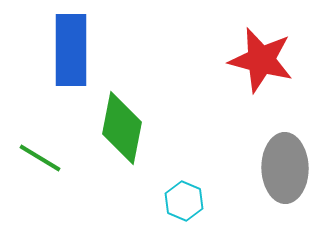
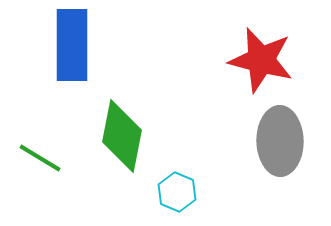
blue rectangle: moved 1 px right, 5 px up
green diamond: moved 8 px down
gray ellipse: moved 5 px left, 27 px up
cyan hexagon: moved 7 px left, 9 px up
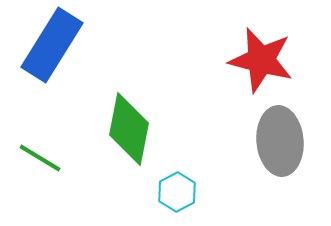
blue rectangle: moved 20 px left; rotated 32 degrees clockwise
green diamond: moved 7 px right, 7 px up
gray ellipse: rotated 4 degrees counterclockwise
cyan hexagon: rotated 9 degrees clockwise
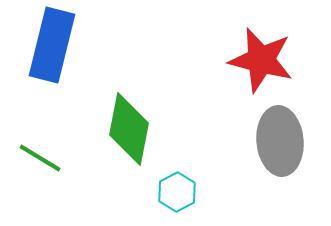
blue rectangle: rotated 18 degrees counterclockwise
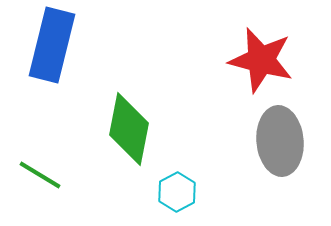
green line: moved 17 px down
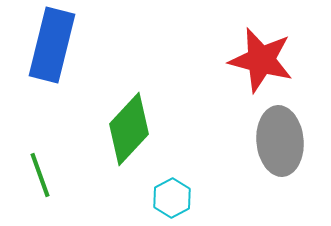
green diamond: rotated 32 degrees clockwise
green line: rotated 39 degrees clockwise
cyan hexagon: moved 5 px left, 6 px down
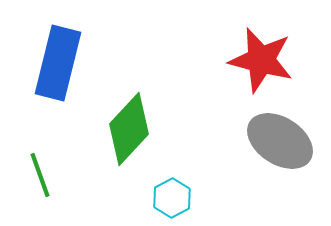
blue rectangle: moved 6 px right, 18 px down
gray ellipse: rotated 52 degrees counterclockwise
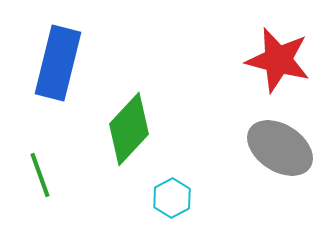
red star: moved 17 px right
gray ellipse: moved 7 px down
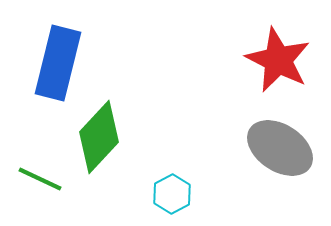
red star: rotated 12 degrees clockwise
green diamond: moved 30 px left, 8 px down
green line: moved 4 px down; rotated 45 degrees counterclockwise
cyan hexagon: moved 4 px up
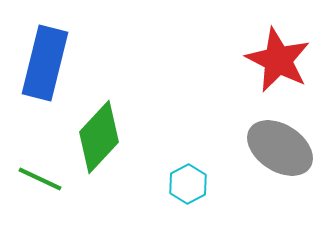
blue rectangle: moved 13 px left
cyan hexagon: moved 16 px right, 10 px up
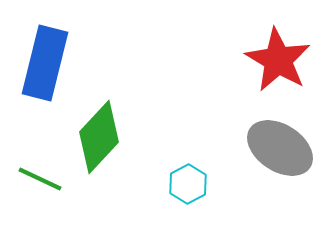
red star: rotated 4 degrees clockwise
